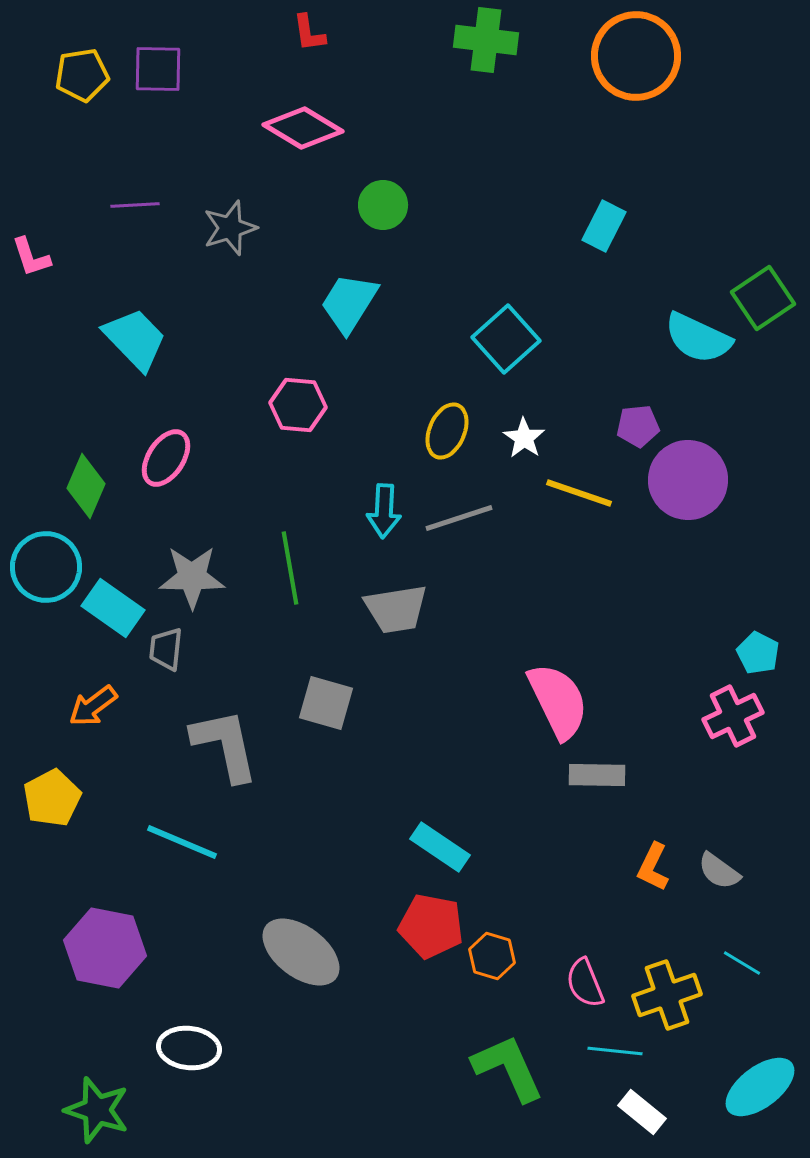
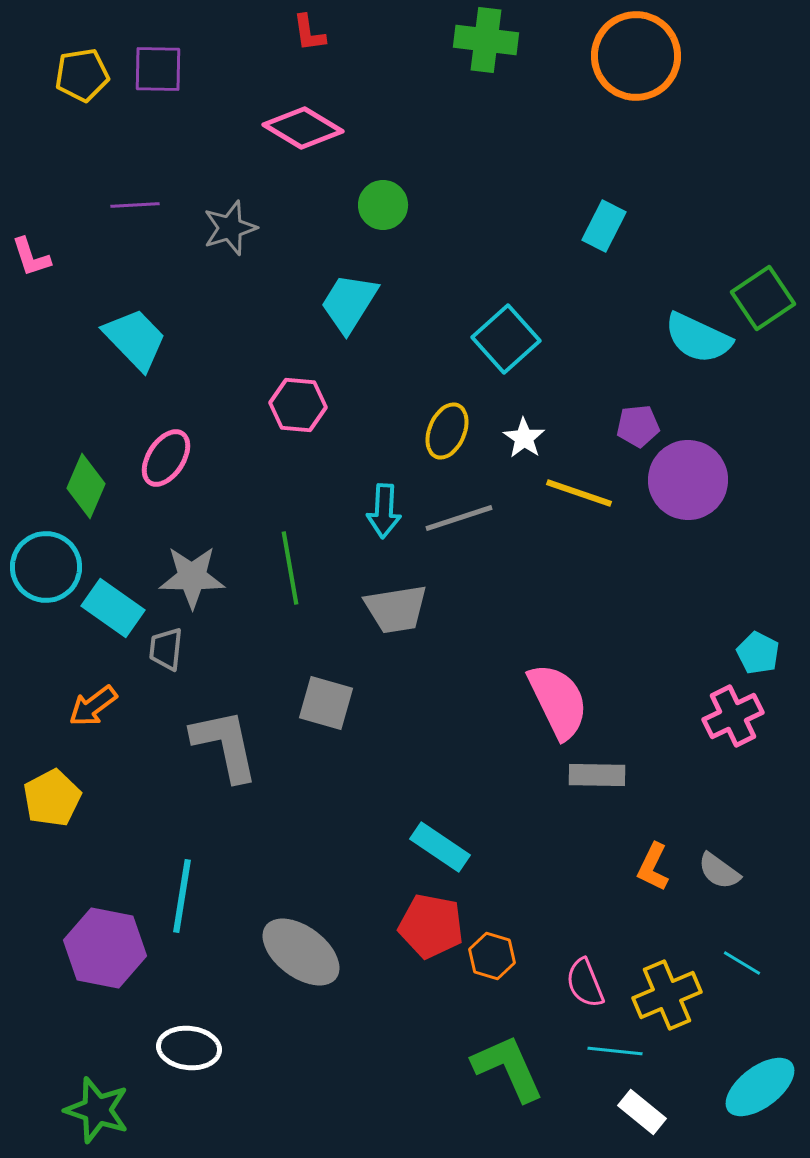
cyan line at (182, 842): moved 54 px down; rotated 76 degrees clockwise
yellow cross at (667, 995): rotated 4 degrees counterclockwise
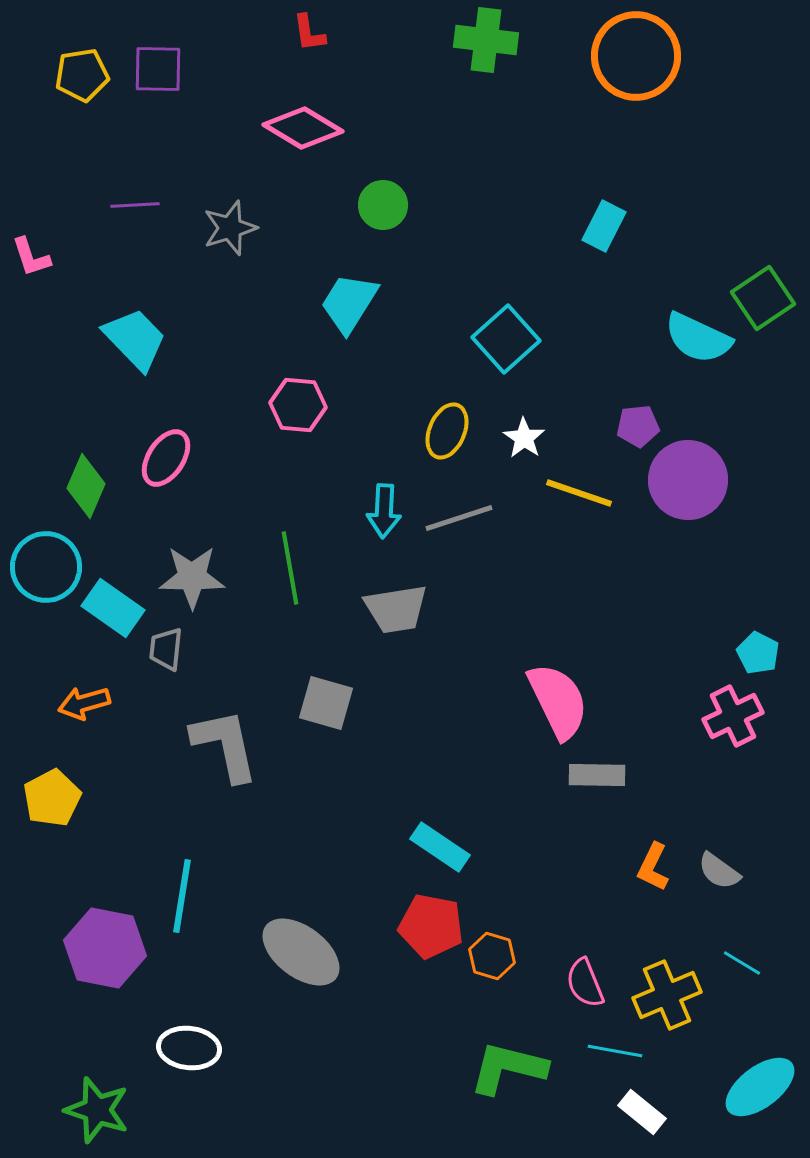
orange arrow at (93, 706): moved 9 px left, 3 px up; rotated 21 degrees clockwise
cyan line at (615, 1051): rotated 4 degrees clockwise
green L-shape at (508, 1068): rotated 52 degrees counterclockwise
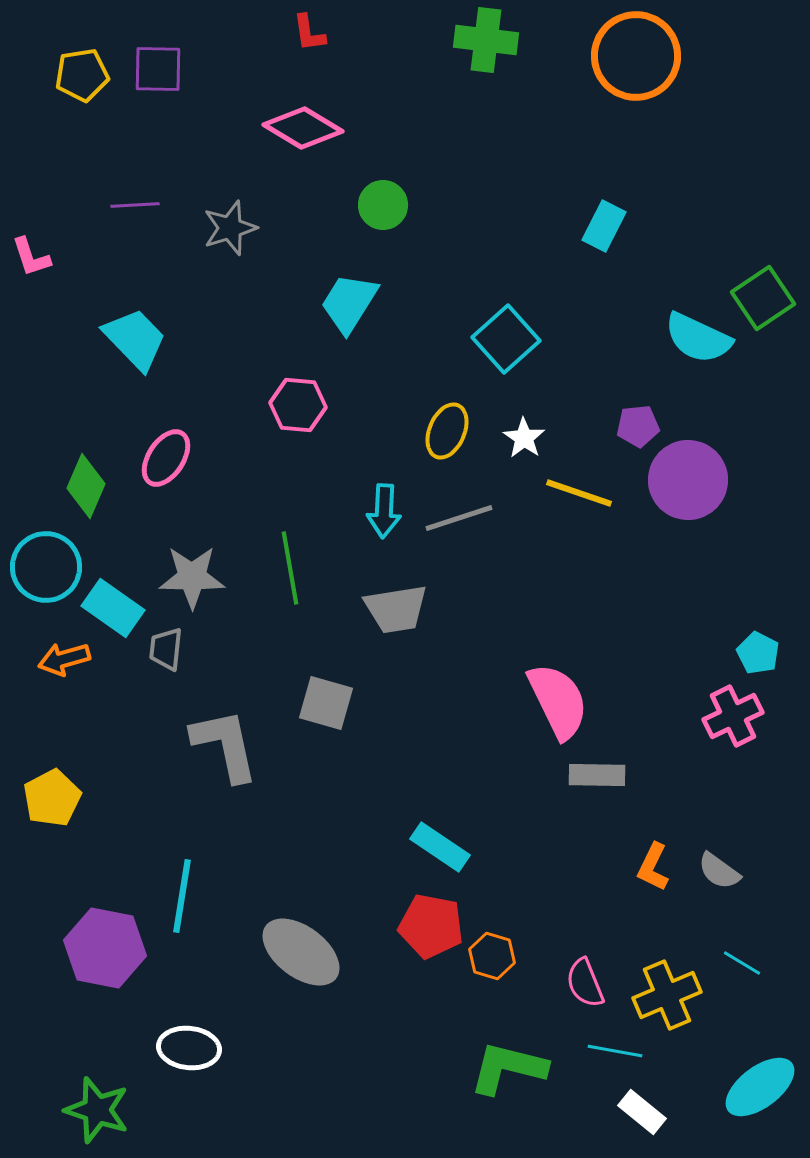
orange arrow at (84, 703): moved 20 px left, 44 px up
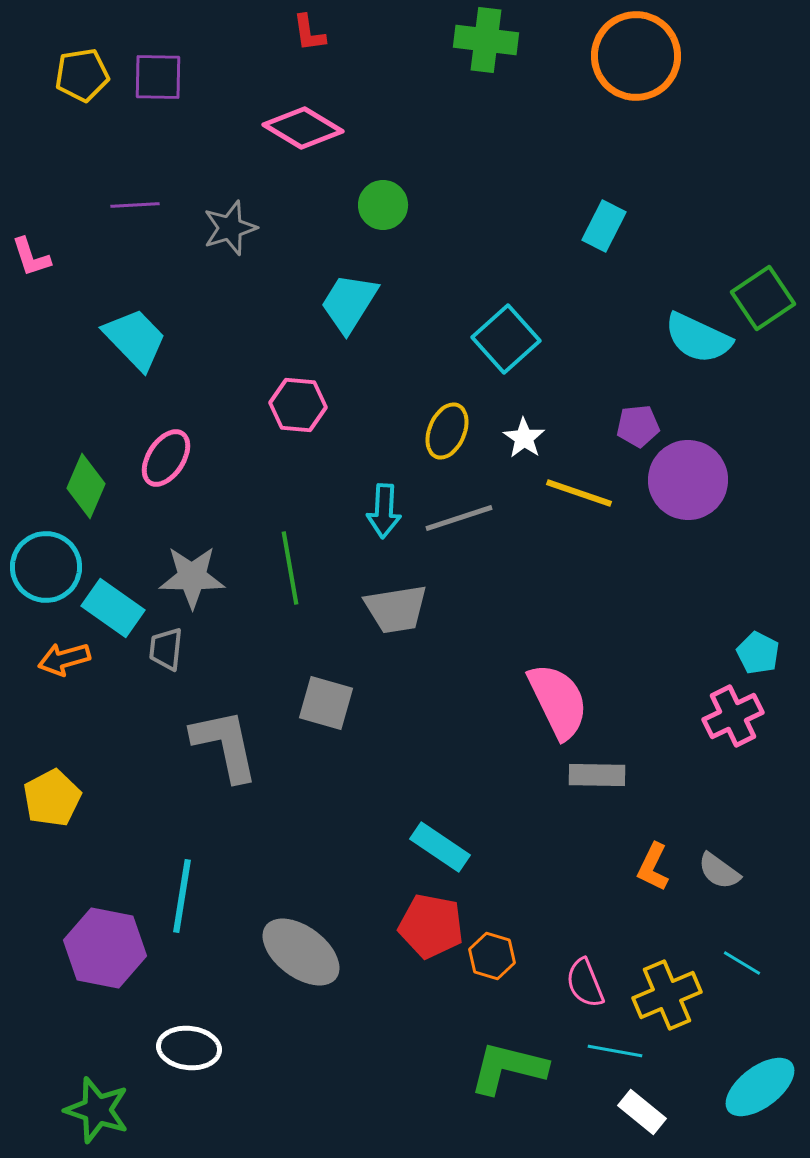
purple square at (158, 69): moved 8 px down
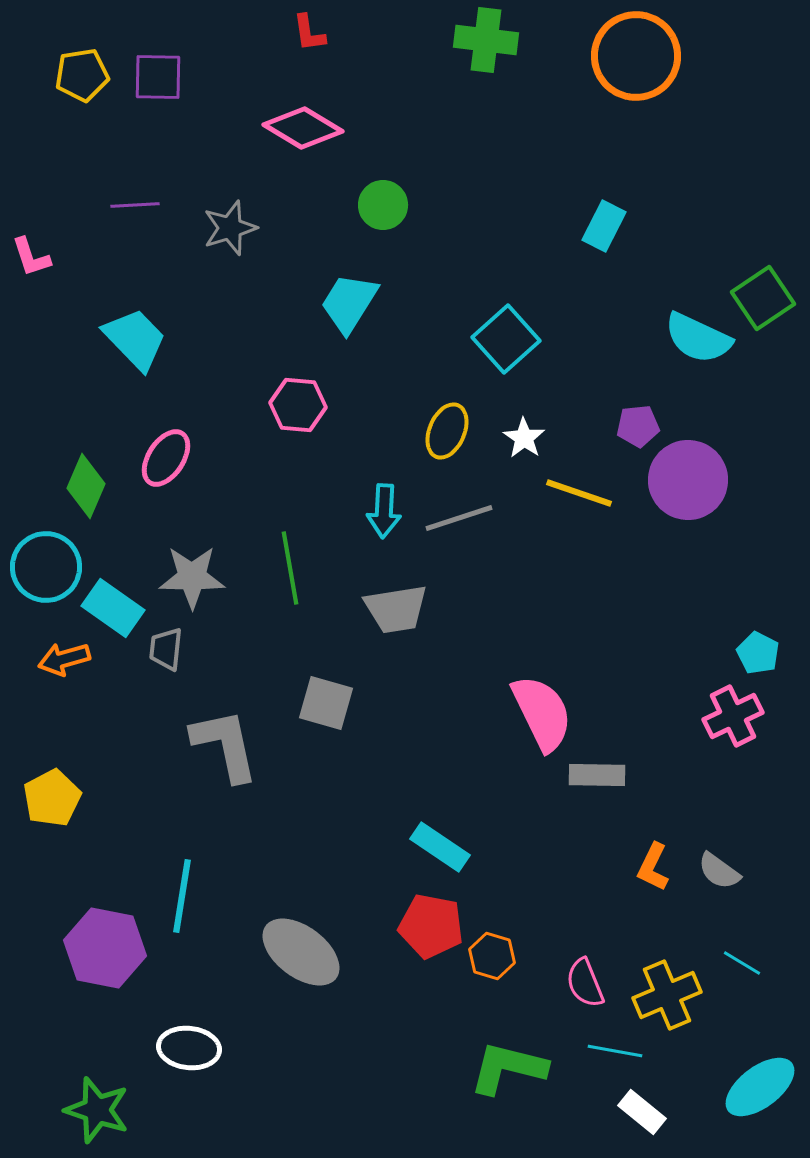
pink semicircle at (558, 701): moved 16 px left, 12 px down
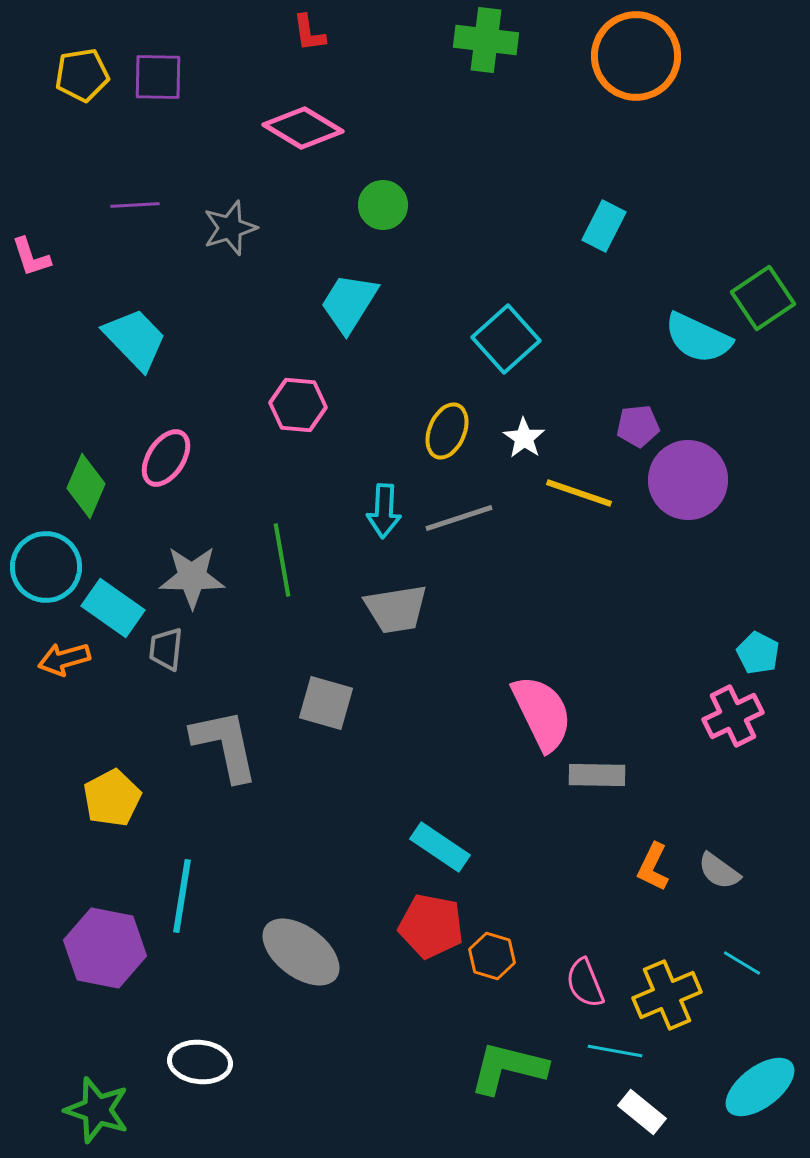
green line at (290, 568): moved 8 px left, 8 px up
yellow pentagon at (52, 798): moved 60 px right
white ellipse at (189, 1048): moved 11 px right, 14 px down
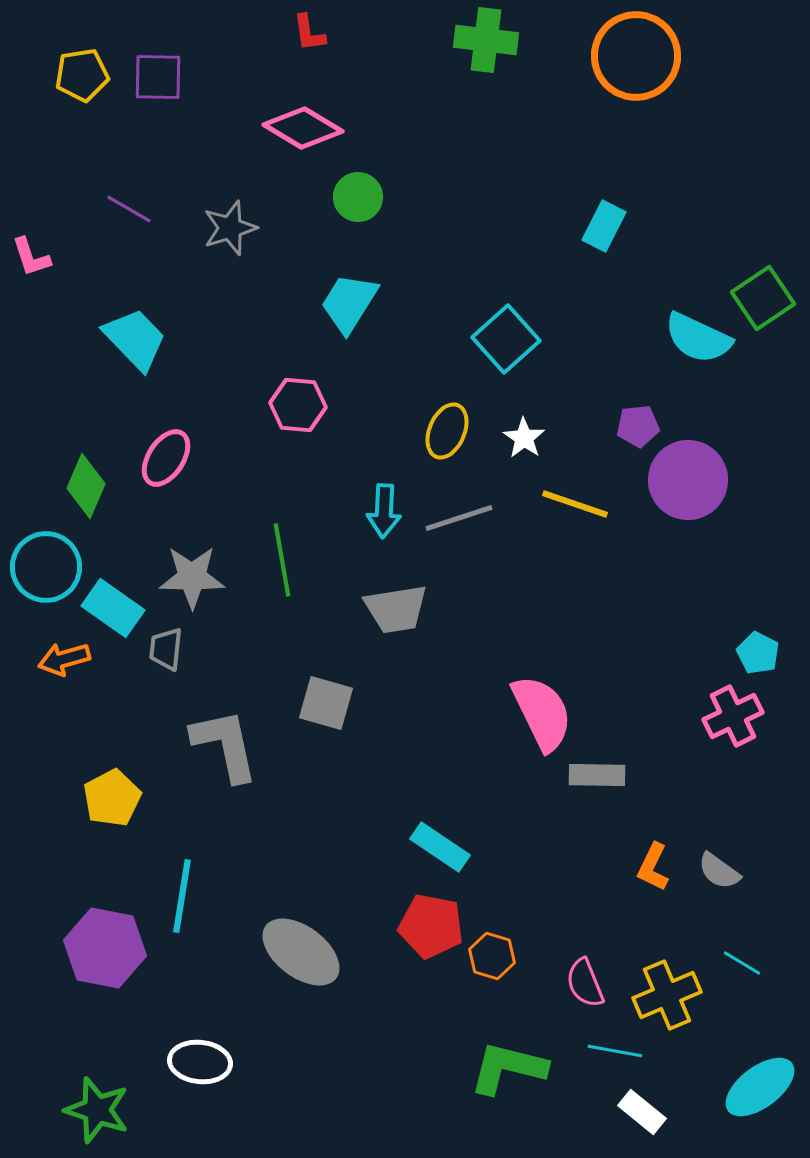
purple line at (135, 205): moved 6 px left, 4 px down; rotated 33 degrees clockwise
green circle at (383, 205): moved 25 px left, 8 px up
yellow line at (579, 493): moved 4 px left, 11 px down
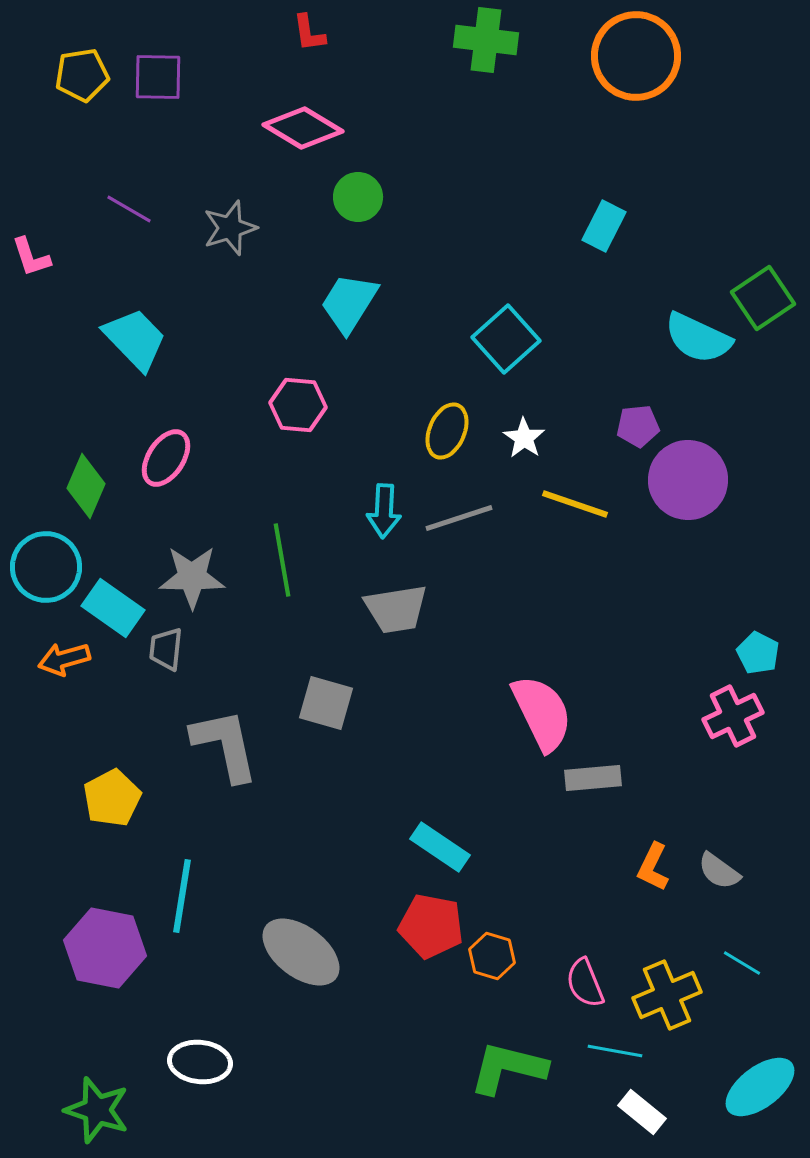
gray rectangle at (597, 775): moved 4 px left, 3 px down; rotated 6 degrees counterclockwise
